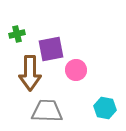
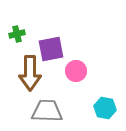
pink circle: moved 1 px down
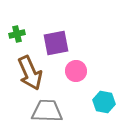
purple square: moved 5 px right, 6 px up
brown arrow: rotated 24 degrees counterclockwise
cyan hexagon: moved 1 px left, 6 px up
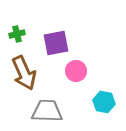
brown arrow: moved 6 px left
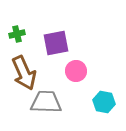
gray trapezoid: moved 1 px left, 9 px up
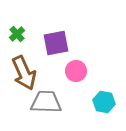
green cross: rotated 28 degrees counterclockwise
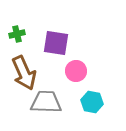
green cross: rotated 28 degrees clockwise
purple square: rotated 20 degrees clockwise
cyan hexagon: moved 12 px left
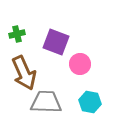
purple square: moved 1 px up; rotated 12 degrees clockwise
pink circle: moved 4 px right, 7 px up
cyan hexagon: moved 2 px left
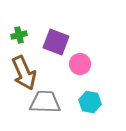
green cross: moved 2 px right, 1 px down
gray trapezoid: moved 1 px left
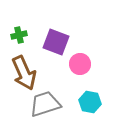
gray trapezoid: moved 2 px down; rotated 20 degrees counterclockwise
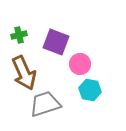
cyan hexagon: moved 12 px up
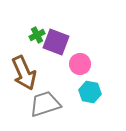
green cross: moved 18 px right; rotated 14 degrees counterclockwise
cyan hexagon: moved 2 px down
